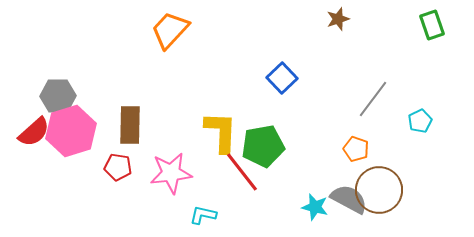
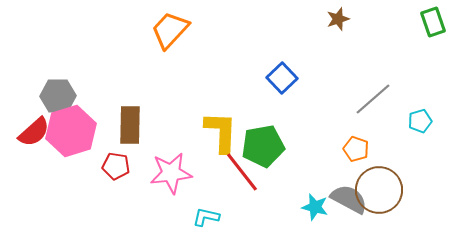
green rectangle: moved 1 px right, 3 px up
gray line: rotated 12 degrees clockwise
cyan pentagon: rotated 10 degrees clockwise
red pentagon: moved 2 px left, 1 px up
cyan L-shape: moved 3 px right, 2 px down
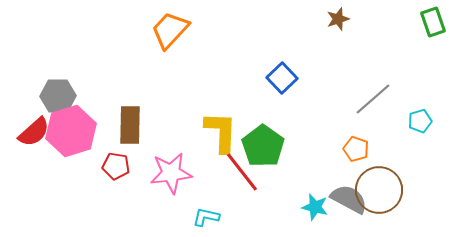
green pentagon: rotated 27 degrees counterclockwise
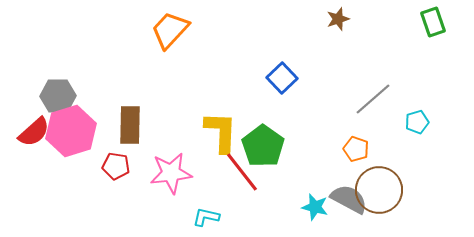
cyan pentagon: moved 3 px left, 1 px down
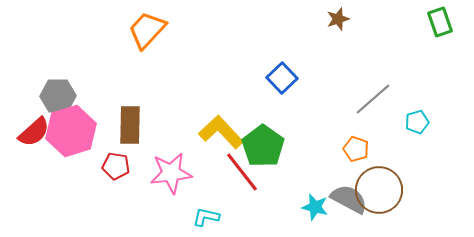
green rectangle: moved 7 px right
orange trapezoid: moved 23 px left
yellow L-shape: rotated 45 degrees counterclockwise
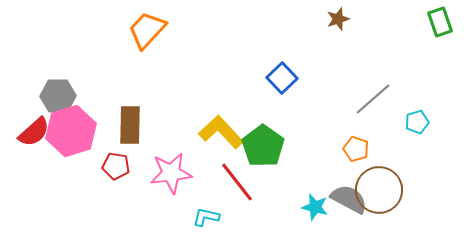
red line: moved 5 px left, 10 px down
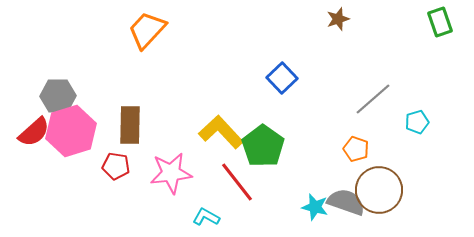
gray semicircle: moved 3 px left, 3 px down; rotated 9 degrees counterclockwise
cyan L-shape: rotated 16 degrees clockwise
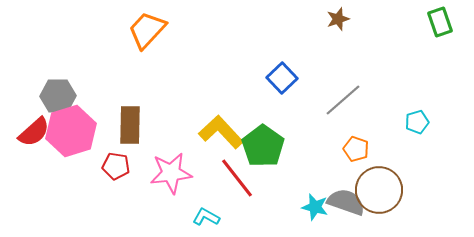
gray line: moved 30 px left, 1 px down
red line: moved 4 px up
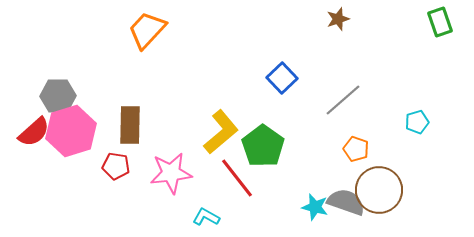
yellow L-shape: rotated 93 degrees clockwise
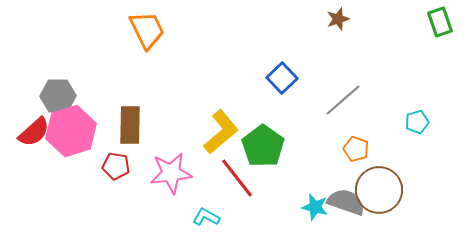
orange trapezoid: rotated 111 degrees clockwise
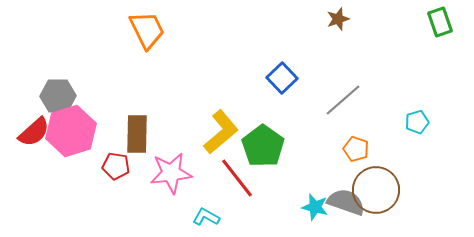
brown rectangle: moved 7 px right, 9 px down
brown circle: moved 3 px left
